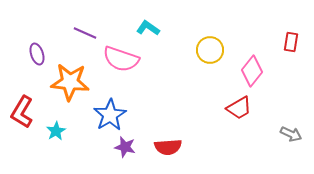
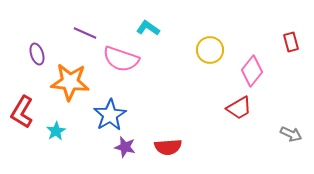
red rectangle: rotated 24 degrees counterclockwise
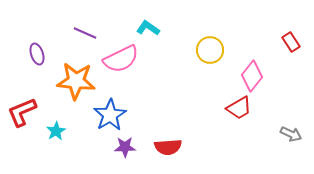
red rectangle: rotated 18 degrees counterclockwise
pink semicircle: rotated 45 degrees counterclockwise
pink diamond: moved 5 px down
orange star: moved 6 px right, 1 px up
red L-shape: rotated 36 degrees clockwise
purple star: rotated 15 degrees counterclockwise
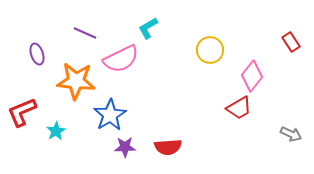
cyan L-shape: rotated 65 degrees counterclockwise
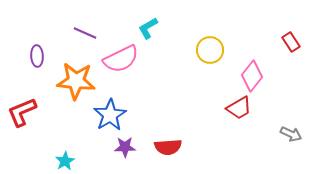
purple ellipse: moved 2 px down; rotated 15 degrees clockwise
cyan star: moved 9 px right, 30 px down
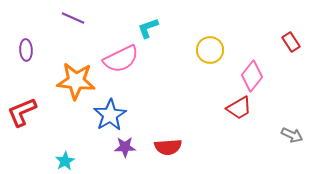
cyan L-shape: rotated 10 degrees clockwise
purple line: moved 12 px left, 15 px up
purple ellipse: moved 11 px left, 6 px up
gray arrow: moved 1 px right, 1 px down
